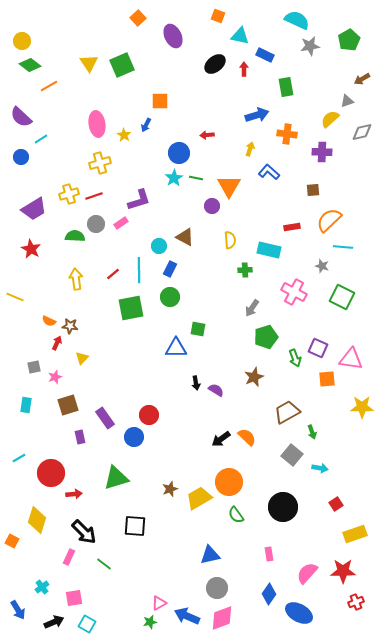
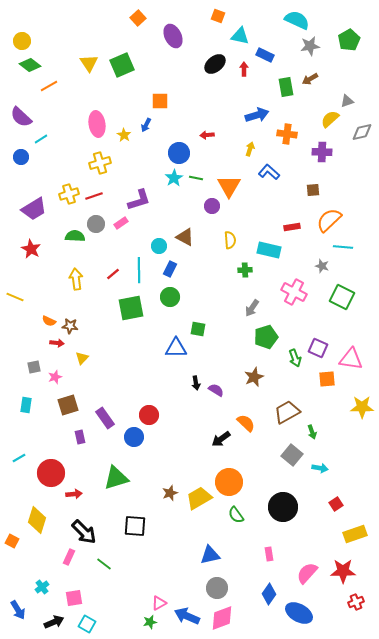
brown arrow at (362, 79): moved 52 px left
red arrow at (57, 343): rotated 72 degrees clockwise
orange semicircle at (247, 437): moved 1 px left, 14 px up
brown star at (170, 489): moved 4 px down
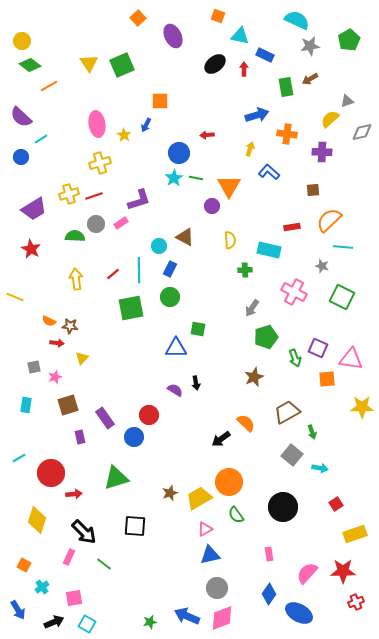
purple semicircle at (216, 390): moved 41 px left
orange square at (12, 541): moved 12 px right, 24 px down
pink triangle at (159, 603): moved 46 px right, 74 px up
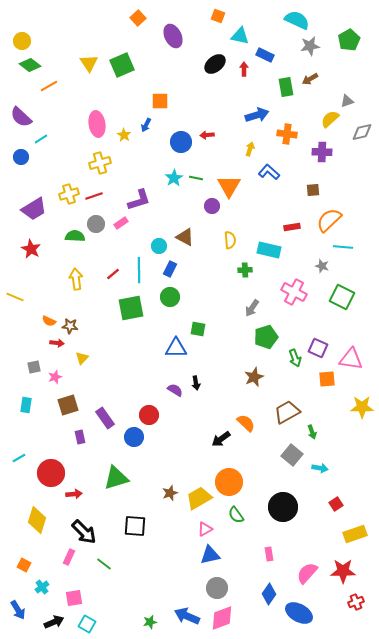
blue circle at (179, 153): moved 2 px right, 11 px up
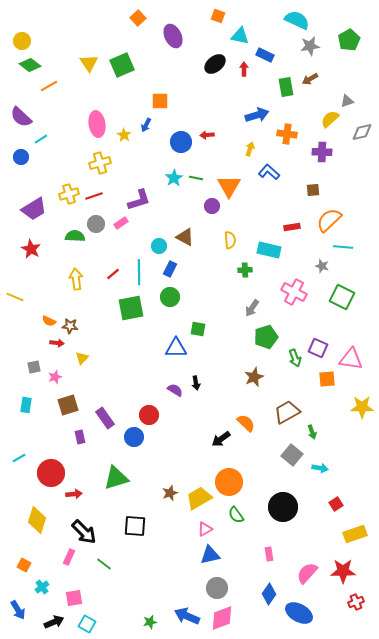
cyan line at (139, 270): moved 2 px down
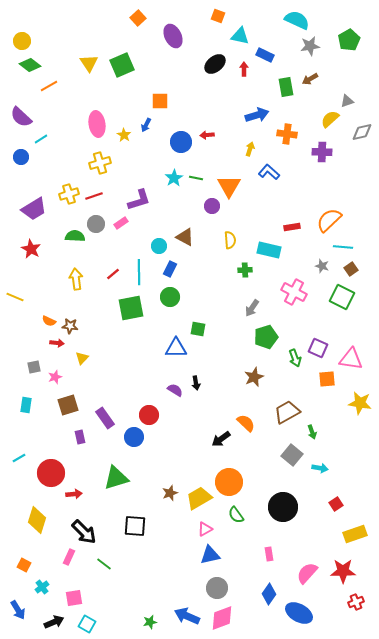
brown square at (313, 190): moved 38 px right, 79 px down; rotated 32 degrees counterclockwise
yellow star at (362, 407): moved 2 px left, 4 px up; rotated 10 degrees clockwise
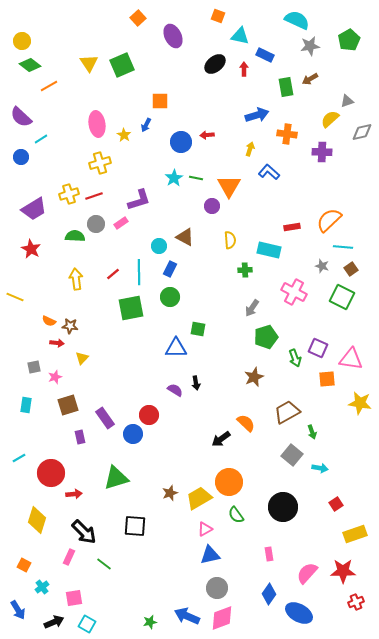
blue circle at (134, 437): moved 1 px left, 3 px up
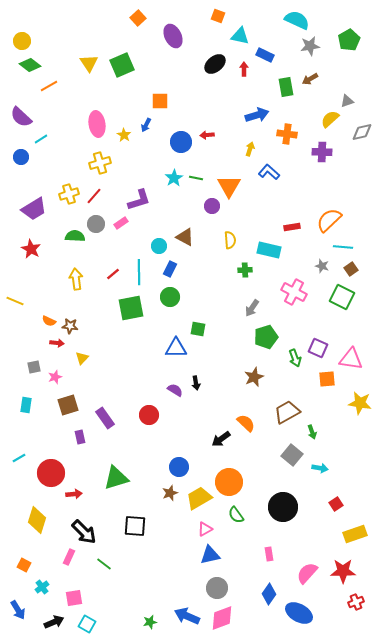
red line at (94, 196): rotated 30 degrees counterclockwise
yellow line at (15, 297): moved 4 px down
blue circle at (133, 434): moved 46 px right, 33 px down
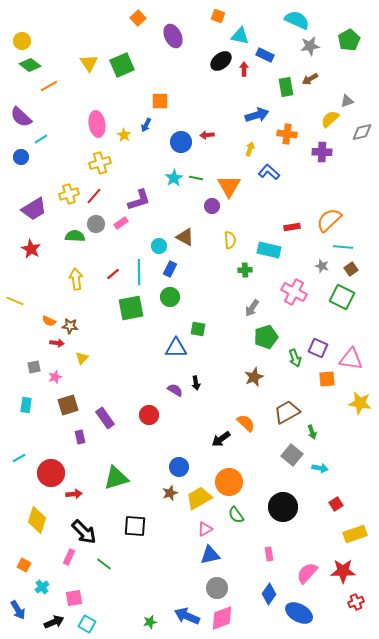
black ellipse at (215, 64): moved 6 px right, 3 px up
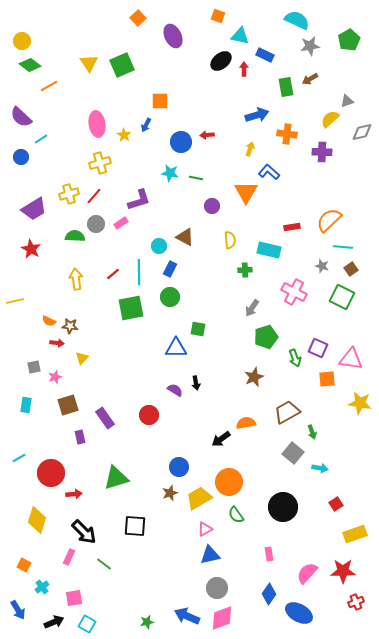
cyan star at (174, 178): moved 4 px left, 5 px up; rotated 30 degrees counterclockwise
orange triangle at (229, 186): moved 17 px right, 6 px down
yellow line at (15, 301): rotated 36 degrees counterclockwise
orange semicircle at (246, 423): rotated 54 degrees counterclockwise
gray square at (292, 455): moved 1 px right, 2 px up
green star at (150, 622): moved 3 px left
